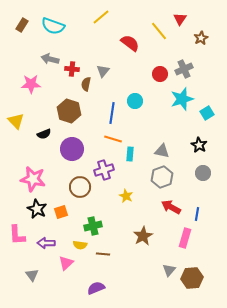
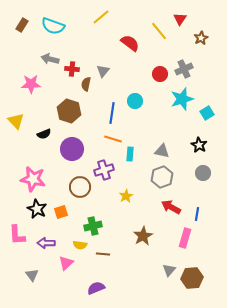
yellow star at (126, 196): rotated 16 degrees clockwise
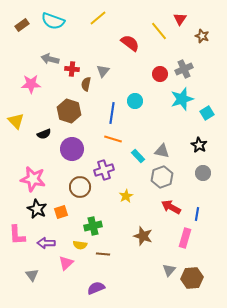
yellow line at (101, 17): moved 3 px left, 1 px down
brown rectangle at (22, 25): rotated 24 degrees clockwise
cyan semicircle at (53, 26): moved 5 px up
brown star at (201, 38): moved 1 px right, 2 px up; rotated 24 degrees counterclockwise
cyan rectangle at (130, 154): moved 8 px right, 2 px down; rotated 48 degrees counterclockwise
brown star at (143, 236): rotated 24 degrees counterclockwise
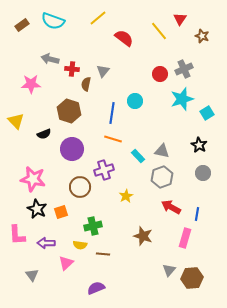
red semicircle at (130, 43): moved 6 px left, 5 px up
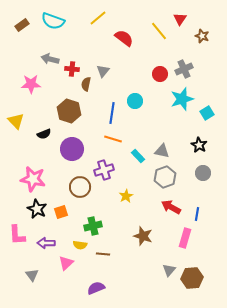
gray hexagon at (162, 177): moved 3 px right
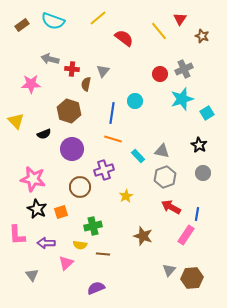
pink rectangle at (185, 238): moved 1 px right, 3 px up; rotated 18 degrees clockwise
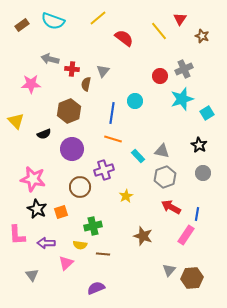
red circle at (160, 74): moved 2 px down
brown hexagon at (69, 111): rotated 20 degrees clockwise
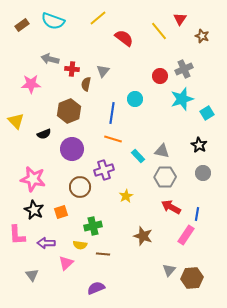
cyan circle at (135, 101): moved 2 px up
gray hexagon at (165, 177): rotated 20 degrees clockwise
black star at (37, 209): moved 3 px left, 1 px down
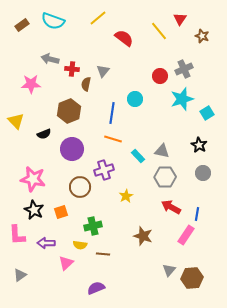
gray triangle at (32, 275): moved 12 px left; rotated 32 degrees clockwise
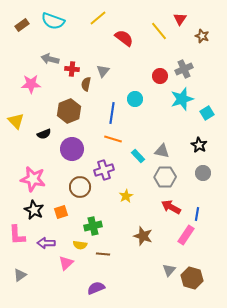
brown hexagon at (192, 278): rotated 20 degrees clockwise
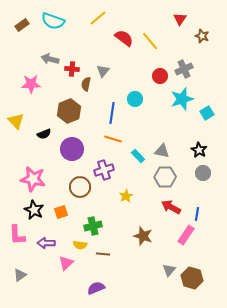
yellow line at (159, 31): moved 9 px left, 10 px down
black star at (199, 145): moved 5 px down
